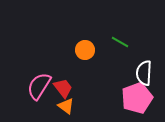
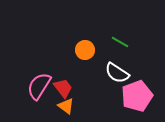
white semicircle: moved 27 px left; rotated 60 degrees counterclockwise
pink pentagon: moved 2 px up
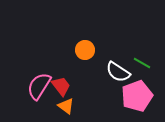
green line: moved 22 px right, 21 px down
white semicircle: moved 1 px right, 1 px up
red trapezoid: moved 2 px left, 2 px up
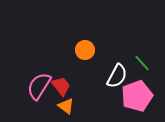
green line: rotated 18 degrees clockwise
white semicircle: moved 1 px left, 4 px down; rotated 95 degrees counterclockwise
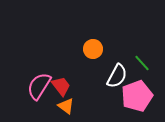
orange circle: moved 8 px right, 1 px up
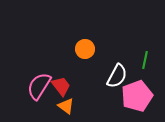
orange circle: moved 8 px left
green line: moved 3 px right, 3 px up; rotated 54 degrees clockwise
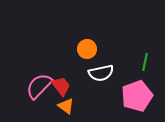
orange circle: moved 2 px right
green line: moved 2 px down
white semicircle: moved 16 px left, 3 px up; rotated 50 degrees clockwise
pink semicircle: rotated 12 degrees clockwise
